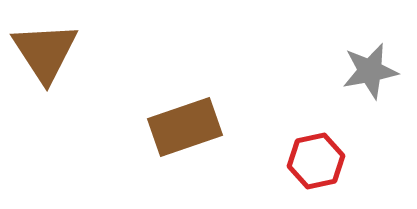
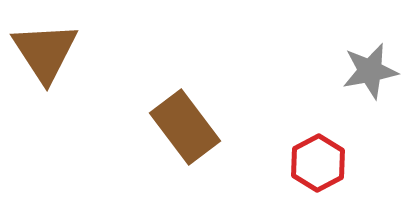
brown rectangle: rotated 72 degrees clockwise
red hexagon: moved 2 px right, 2 px down; rotated 16 degrees counterclockwise
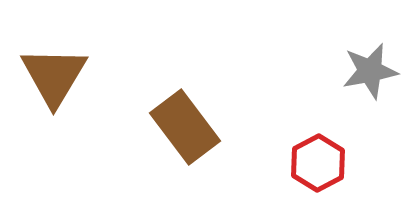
brown triangle: moved 9 px right, 24 px down; rotated 4 degrees clockwise
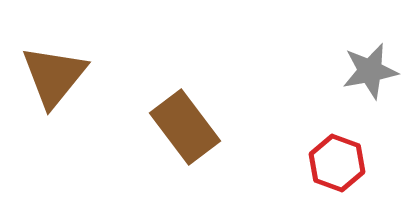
brown triangle: rotated 8 degrees clockwise
red hexagon: moved 19 px right; rotated 12 degrees counterclockwise
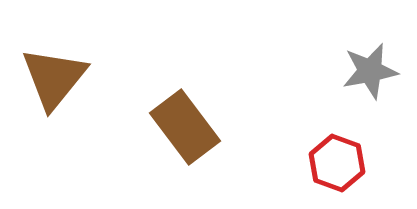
brown triangle: moved 2 px down
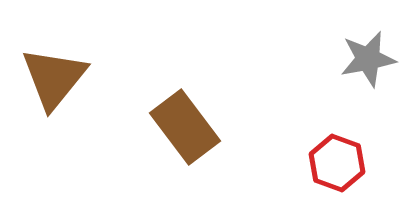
gray star: moved 2 px left, 12 px up
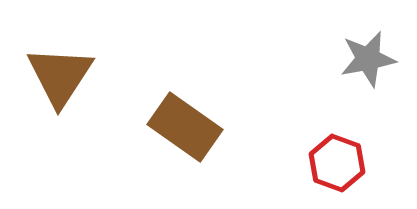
brown triangle: moved 6 px right, 2 px up; rotated 6 degrees counterclockwise
brown rectangle: rotated 18 degrees counterclockwise
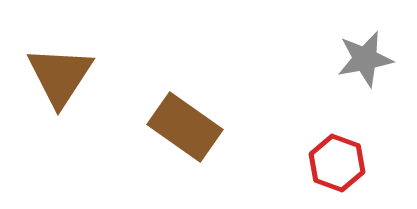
gray star: moved 3 px left
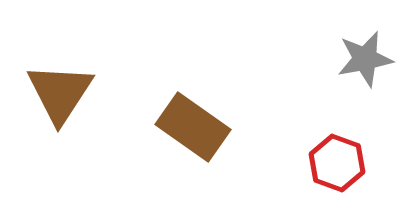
brown triangle: moved 17 px down
brown rectangle: moved 8 px right
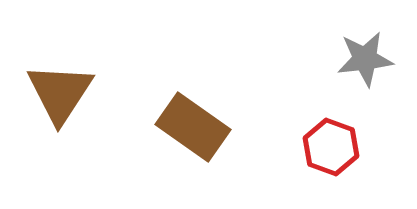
gray star: rotated 4 degrees clockwise
red hexagon: moved 6 px left, 16 px up
